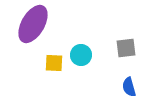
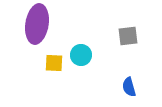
purple ellipse: moved 4 px right; rotated 21 degrees counterclockwise
gray square: moved 2 px right, 12 px up
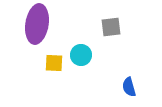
gray square: moved 17 px left, 9 px up
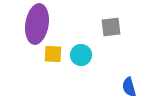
yellow square: moved 1 px left, 9 px up
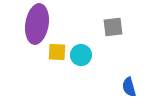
gray square: moved 2 px right
yellow square: moved 4 px right, 2 px up
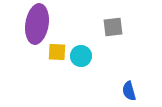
cyan circle: moved 1 px down
blue semicircle: moved 4 px down
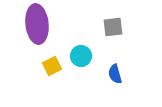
purple ellipse: rotated 15 degrees counterclockwise
yellow square: moved 5 px left, 14 px down; rotated 30 degrees counterclockwise
blue semicircle: moved 14 px left, 17 px up
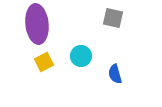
gray square: moved 9 px up; rotated 20 degrees clockwise
yellow square: moved 8 px left, 4 px up
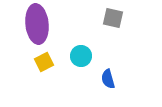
blue semicircle: moved 7 px left, 5 px down
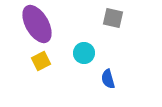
purple ellipse: rotated 24 degrees counterclockwise
cyan circle: moved 3 px right, 3 px up
yellow square: moved 3 px left, 1 px up
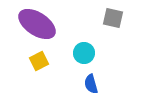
purple ellipse: rotated 27 degrees counterclockwise
yellow square: moved 2 px left
blue semicircle: moved 17 px left, 5 px down
